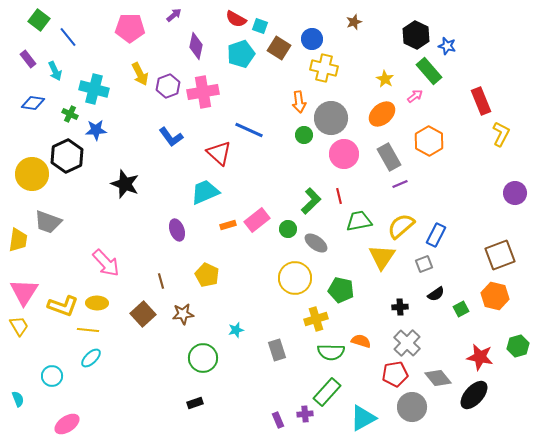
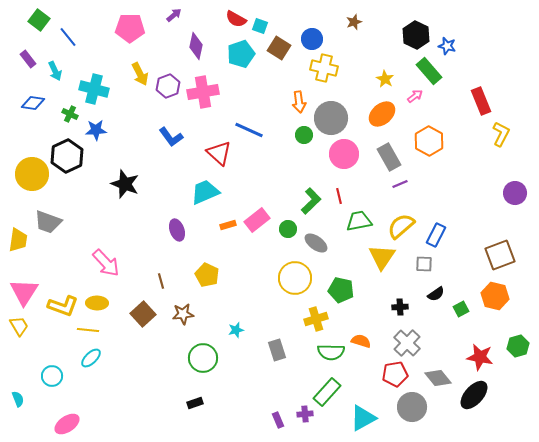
gray square at (424, 264): rotated 24 degrees clockwise
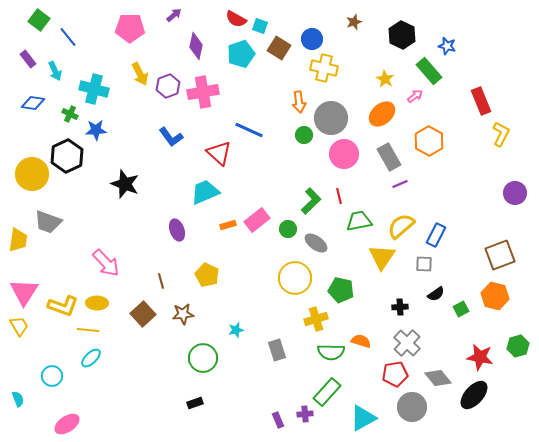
black hexagon at (416, 35): moved 14 px left
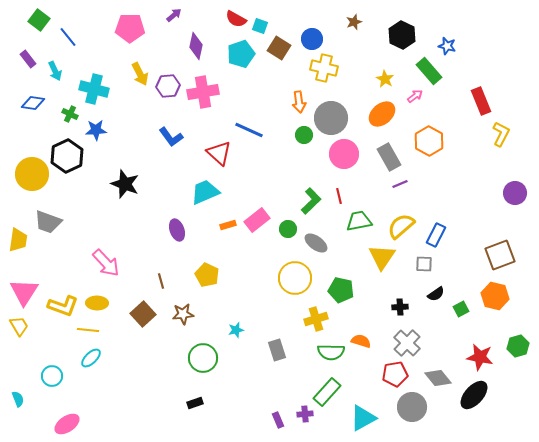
purple hexagon at (168, 86): rotated 15 degrees clockwise
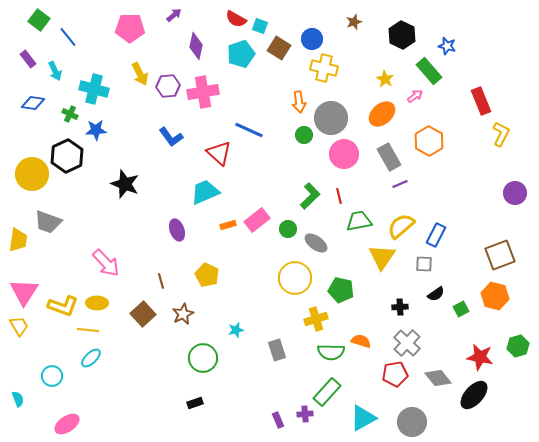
green L-shape at (311, 201): moved 1 px left, 5 px up
brown star at (183, 314): rotated 20 degrees counterclockwise
gray circle at (412, 407): moved 15 px down
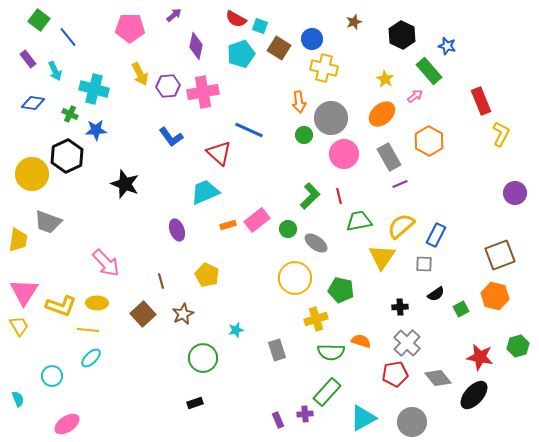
yellow L-shape at (63, 306): moved 2 px left
